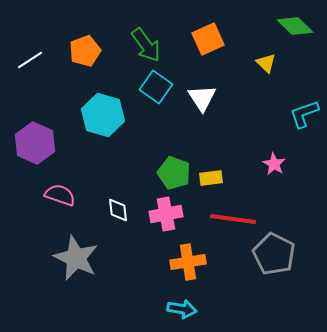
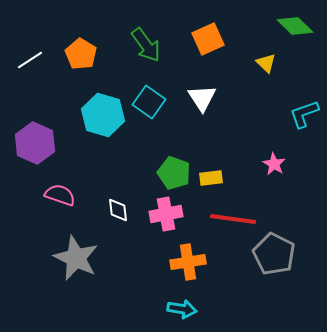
orange pentagon: moved 4 px left, 3 px down; rotated 20 degrees counterclockwise
cyan square: moved 7 px left, 15 px down
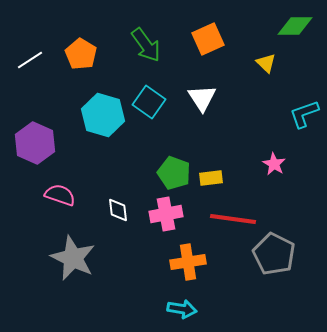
green diamond: rotated 45 degrees counterclockwise
gray star: moved 3 px left
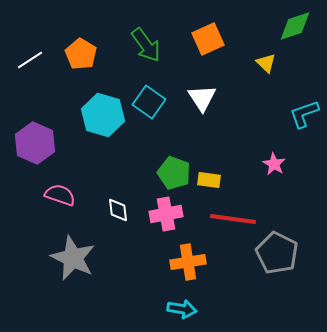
green diamond: rotated 18 degrees counterclockwise
yellow rectangle: moved 2 px left, 2 px down; rotated 15 degrees clockwise
gray pentagon: moved 3 px right, 1 px up
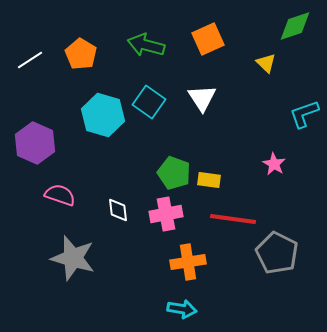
green arrow: rotated 141 degrees clockwise
gray star: rotated 9 degrees counterclockwise
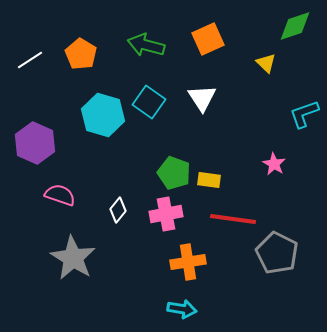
white diamond: rotated 45 degrees clockwise
gray star: rotated 15 degrees clockwise
